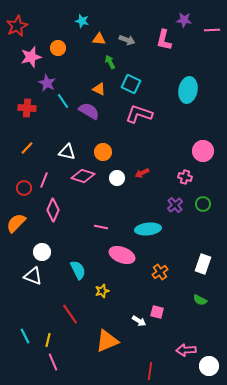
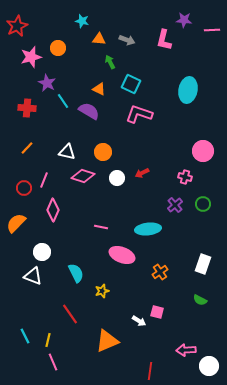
cyan semicircle at (78, 270): moved 2 px left, 3 px down
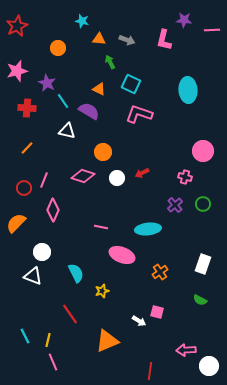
pink star at (31, 57): moved 14 px left, 14 px down
cyan ellipse at (188, 90): rotated 15 degrees counterclockwise
white triangle at (67, 152): moved 21 px up
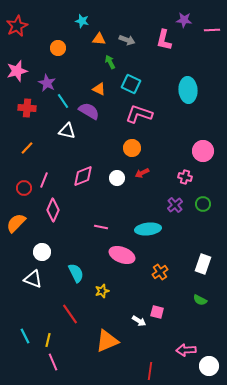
orange circle at (103, 152): moved 29 px right, 4 px up
pink diamond at (83, 176): rotated 40 degrees counterclockwise
white triangle at (33, 276): moved 3 px down
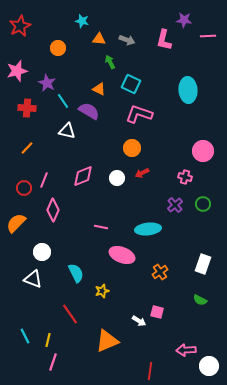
red star at (17, 26): moved 3 px right
pink line at (212, 30): moved 4 px left, 6 px down
pink line at (53, 362): rotated 42 degrees clockwise
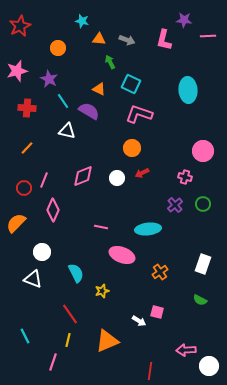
purple star at (47, 83): moved 2 px right, 4 px up
yellow line at (48, 340): moved 20 px right
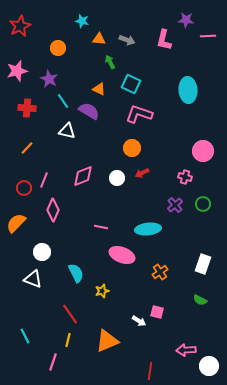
purple star at (184, 20): moved 2 px right
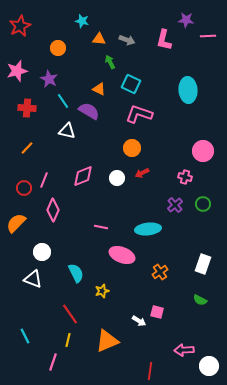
pink arrow at (186, 350): moved 2 px left
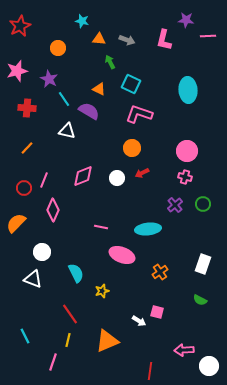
cyan line at (63, 101): moved 1 px right, 2 px up
pink circle at (203, 151): moved 16 px left
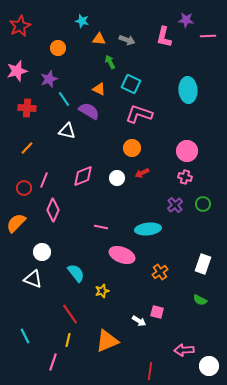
pink L-shape at (164, 40): moved 3 px up
purple star at (49, 79): rotated 24 degrees clockwise
cyan semicircle at (76, 273): rotated 12 degrees counterclockwise
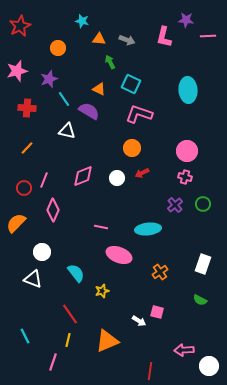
pink ellipse at (122, 255): moved 3 px left
